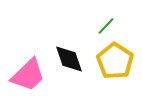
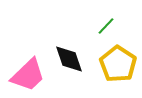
yellow pentagon: moved 3 px right, 3 px down
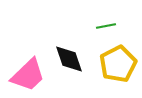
green line: rotated 36 degrees clockwise
yellow pentagon: rotated 12 degrees clockwise
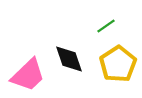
green line: rotated 24 degrees counterclockwise
yellow pentagon: rotated 6 degrees counterclockwise
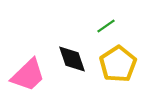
black diamond: moved 3 px right
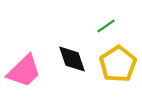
pink trapezoid: moved 4 px left, 4 px up
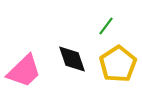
green line: rotated 18 degrees counterclockwise
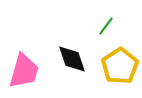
yellow pentagon: moved 2 px right, 2 px down
pink trapezoid: rotated 30 degrees counterclockwise
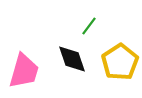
green line: moved 17 px left
yellow pentagon: moved 4 px up
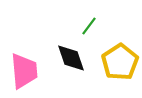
black diamond: moved 1 px left, 1 px up
pink trapezoid: rotated 21 degrees counterclockwise
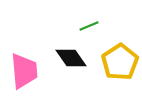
green line: rotated 30 degrees clockwise
black diamond: rotated 16 degrees counterclockwise
